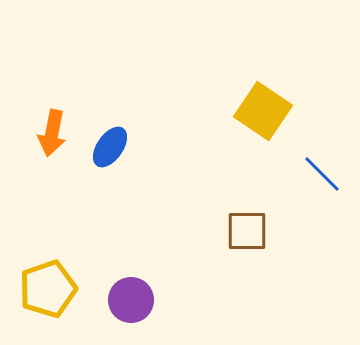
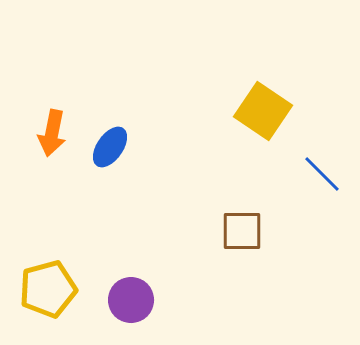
brown square: moved 5 px left
yellow pentagon: rotated 4 degrees clockwise
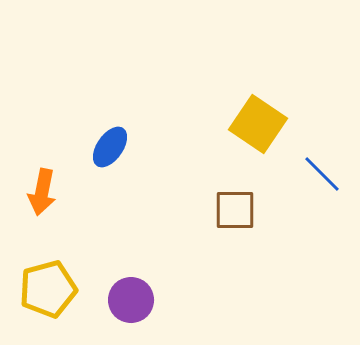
yellow square: moved 5 px left, 13 px down
orange arrow: moved 10 px left, 59 px down
brown square: moved 7 px left, 21 px up
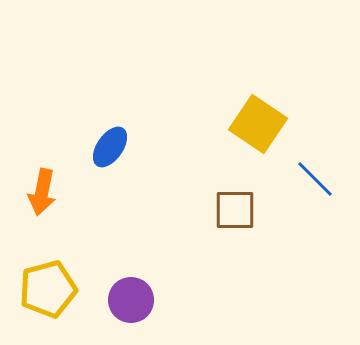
blue line: moved 7 px left, 5 px down
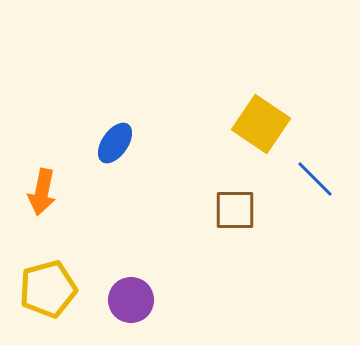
yellow square: moved 3 px right
blue ellipse: moved 5 px right, 4 px up
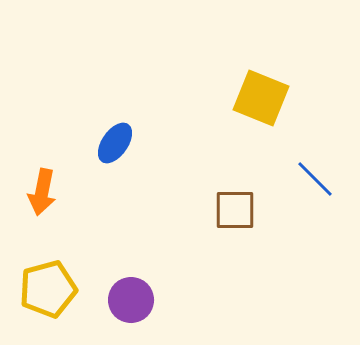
yellow square: moved 26 px up; rotated 12 degrees counterclockwise
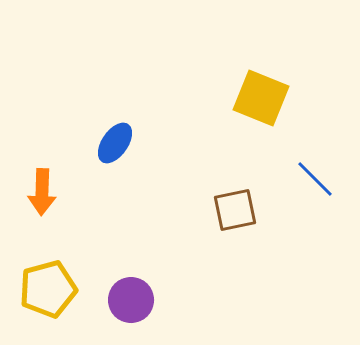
orange arrow: rotated 9 degrees counterclockwise
brown square: rotated 12 degrees counterclockwise
